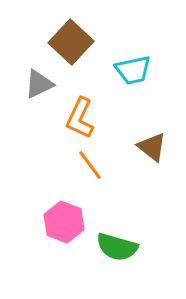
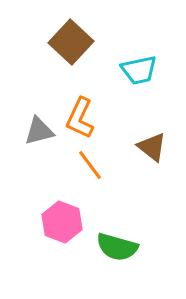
cyan trapezoid: moved 6 px right
gray triangle: moved 47 px down; rotated 12 degrees clockwise
pink hexagon: moved 2 px left
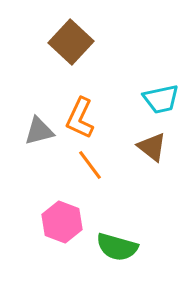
cyan trapezoid: moved 22 px right, 29 px down
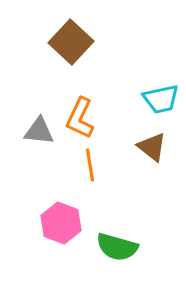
gray triangle: rotated 20 degrees clockwise
orange line: rotated 28 degrees clockwise
pink hexagon: moved 1 px left, 1 px down
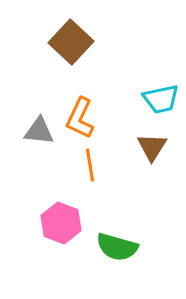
brown triangle: rotated 24 degrees clockwise
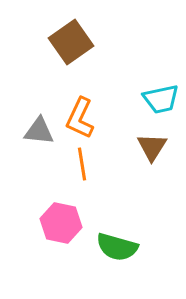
brown square: rotated 12 degrees clockwise
orange line: moved 8 px left, 1 px up
pink hexagon: rotated 9 degrees counterclockwise
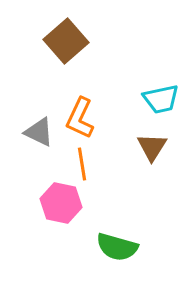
brown square: moved 5 px left, 1 px up; rotated 6 degrees counterclockwise
gray triangle: moved 1 px down; rotated 20 degrees clockwise
pink hexagon: moved 20 px up
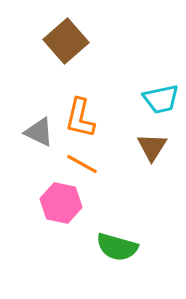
orange L-shape: rotated 12 degrees counterclockwise
orange line: rotated 52 degrees counterclockwise
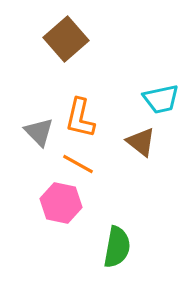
brown square: moved 2 px up
gray triangle: rotated 20 degrees clockwise
brown triangle: moved 11 px left, 5 px up; rotated 24 degrees counterclockwise
orange line: moved 4 px left
green semicircle: rotated 96 degrees counterclockwise
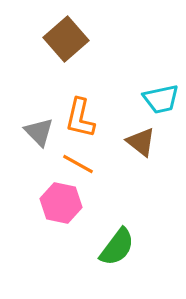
green semicircle: rotated 27 degrees clockwise
